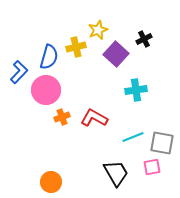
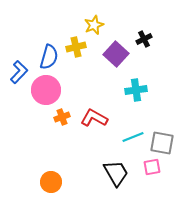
yellow star: moved 4 px left, 5 px up
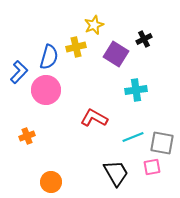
purple square: rotated 10 degrees counterclockwise
orange cross: moved 35 px left, 19 px down
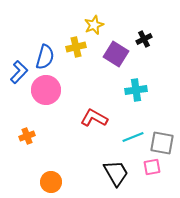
blue semicircle: moved 4 px left
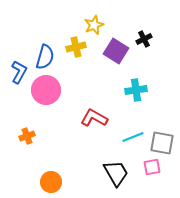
purple square: moved 3 px up
blue L-shape: rotated 15 degrees counterclockwise
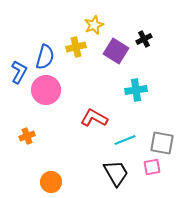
cyan line: moved 8 px left, 3 px down
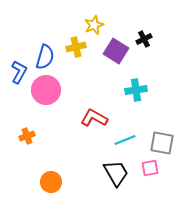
pink square: moved 2 px left, 1 px down
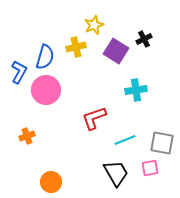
red L-shape: rotated 48 degrees counterclockwise
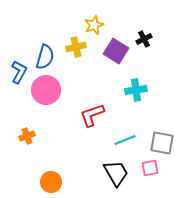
red L-shape: moved 2 px left, 3 px up
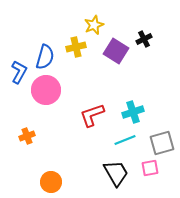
cyan cross: moved 3 px left, 22 px down; rotated 10 degrees counterclockwise
gray square: rotated 25 degrees counterclockwise
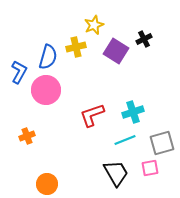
blue semicircle: moved 3 px right
orange circle: moved 4 px left, 2 px down
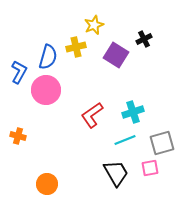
purple square: moved 4 px down
red L-shape: rotated 16 degrees counterclockwise
orange cross: moved 9 px left; rotated 35 degrees clockwise
